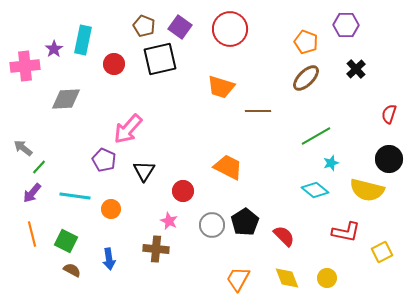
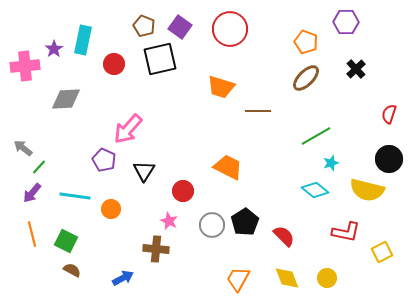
purple hexagon at (346, 25): moved 3 px up
blue arrow at (109, 259): moved 14 px right, 19 px down; rotated 110 degrees counterclockwise
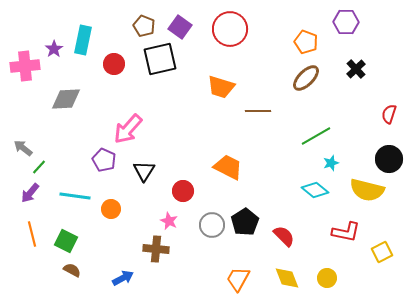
purple arrow at (32, 193): moved 2 px left
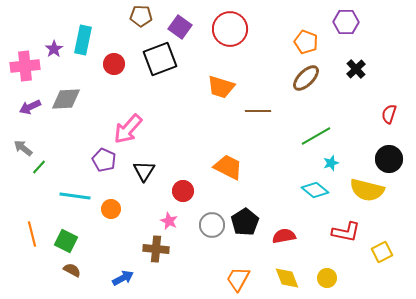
brown pentagon at (144, 26): moved 3 px left, 10 px up; rotated 20 degrees counterclockwise
black square at (160, 59): rotated 8 degrees counterclockwise
purple arrow at (30, 193): moved 86 px up; rotated 25 degrees clockwise
red semicircle at (284, 236): rotated 55 degrees counterclockwise
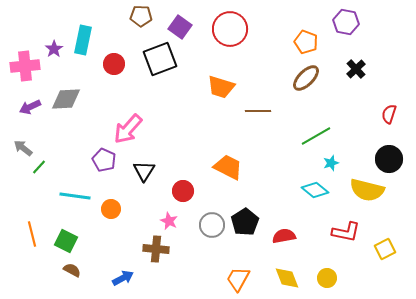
purple hexagon at (346, 22): rotated 10 degrees clockwise
yellow square at (382, 252): moved 3 px right, 3 px up
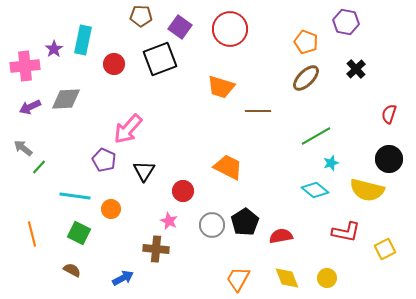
red semicircle at (284, 236): moved 3 px left
green square at (66, 241): moved 13 px right, 8 px up
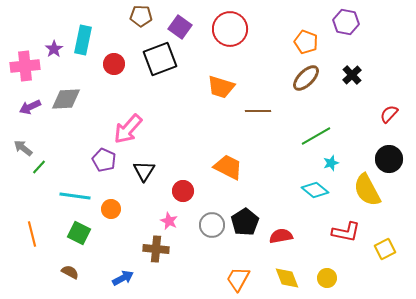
black cross at (356, 69): moved 4 px left, 6 px down
red semicircle at (389, 114): rotated 24 degrees clockwise
yellow semicircle at (367, 190): rotated 48 degrees clockwise
brown semicircle at (72, 270): moved 2 px left, 2 px down
